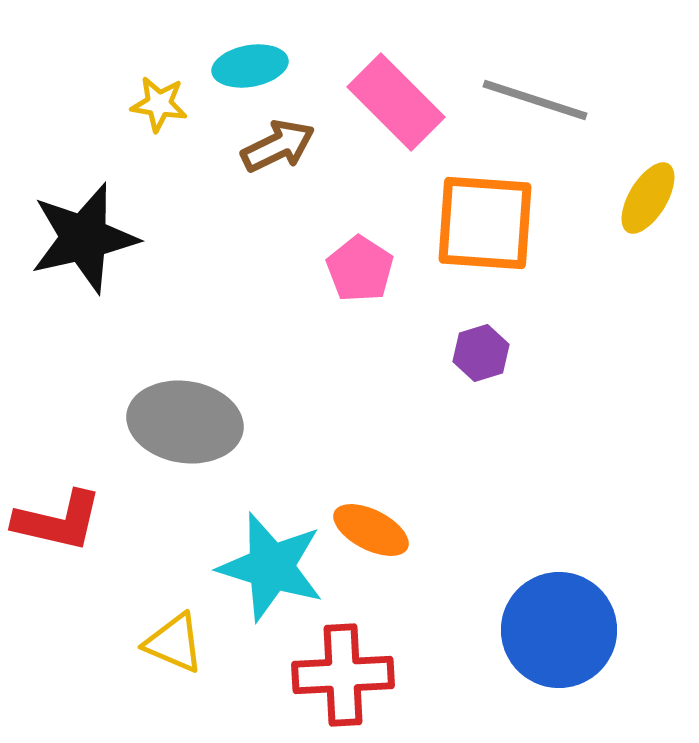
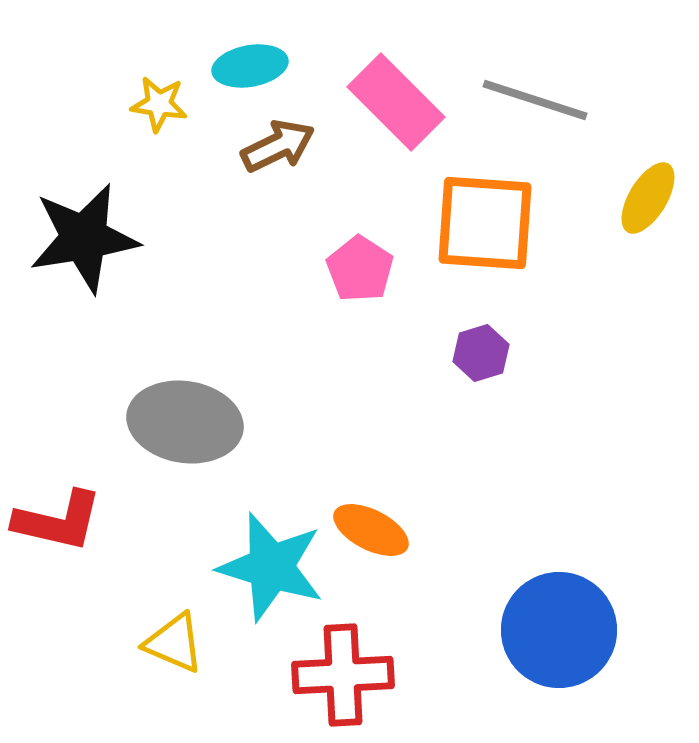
black star: rotated 4 degrees clockwise
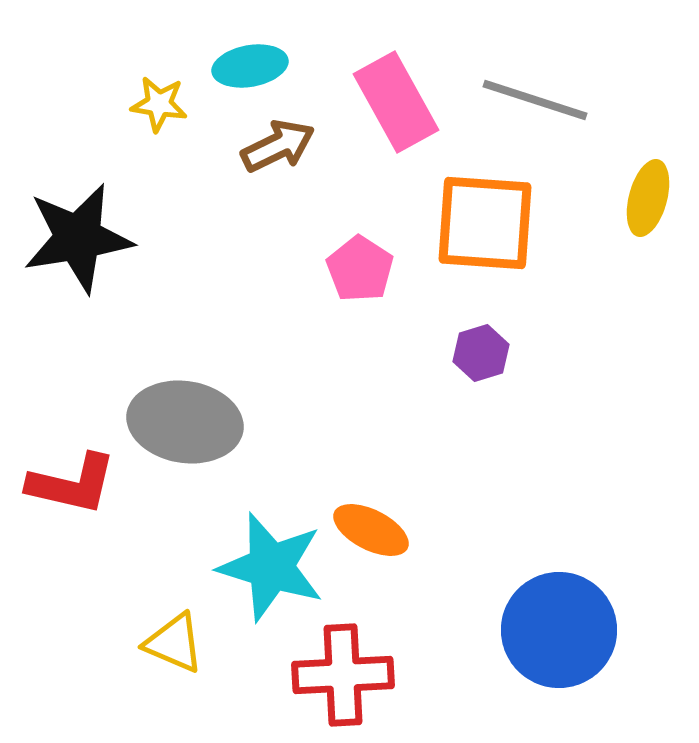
pink rectangle: rotated 16 degrees clockwise
yellow ellipse: rotated 16 degrees counterclockwise
black star: moved 6 px left
red L-shape: moved 14 px right, 37 px up
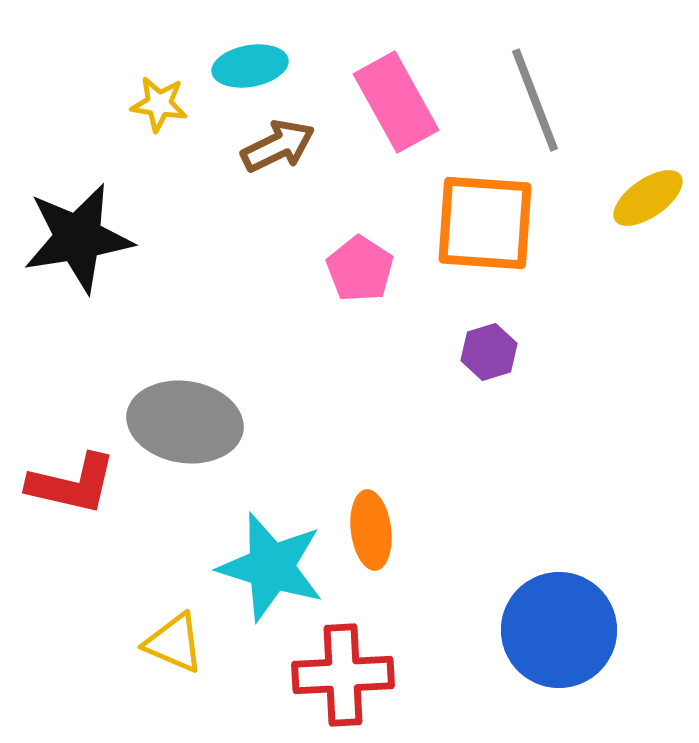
gray line: rotated 51 degrees clockwise
yellow ellipse: rotated 40 degrees clockwise
purple hexagon: moved 8 px right, 1 px up
orange ellipse: rotated 56 degrees clockwise
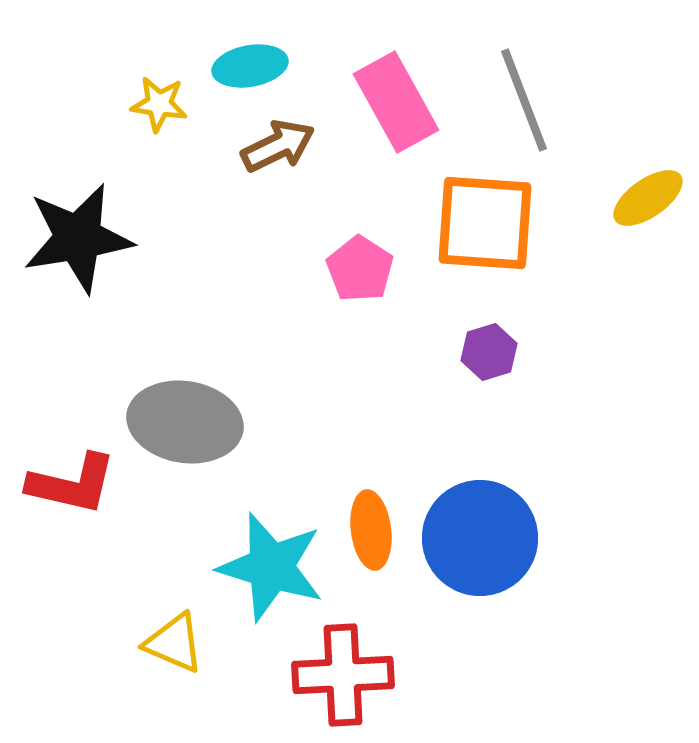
gray line: moved 11 px left
blue circle: moved 79 px left, 92 px up
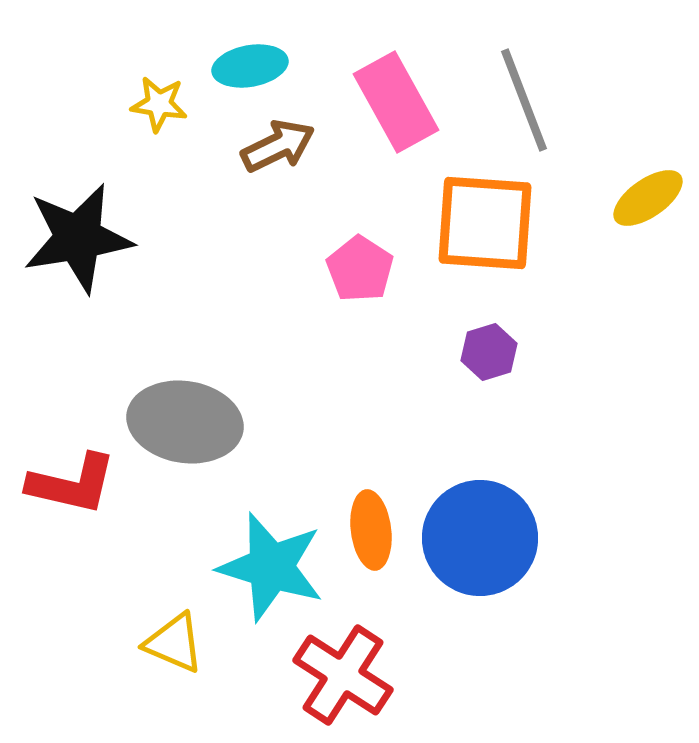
red cross: rotated 36 degrees clockwise
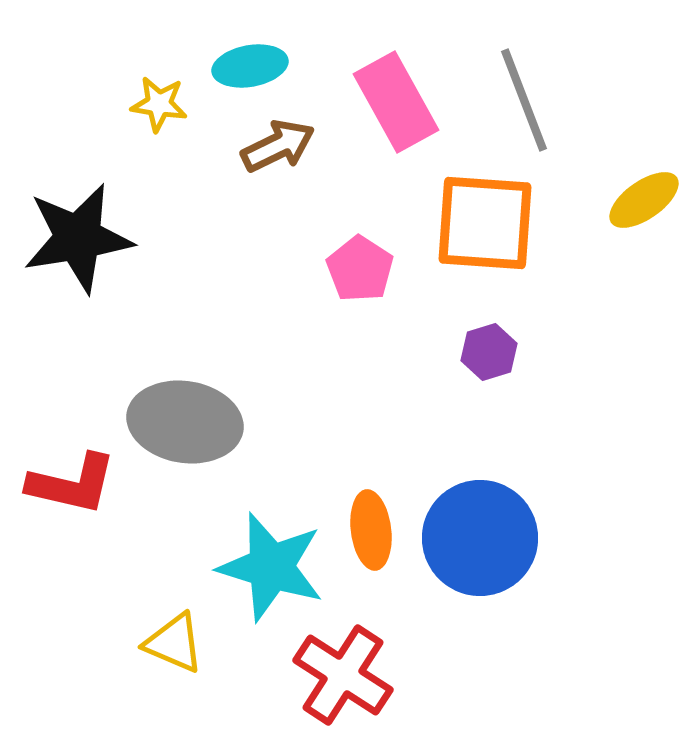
yellow ellipse: moved 4 px left, 2 px down
